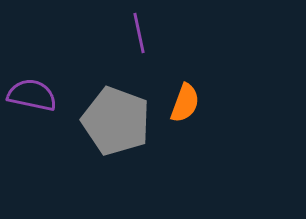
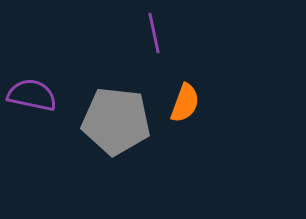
purple line: moved 15 px right
gray pentagon: rotated 14 degrees counterclockwise
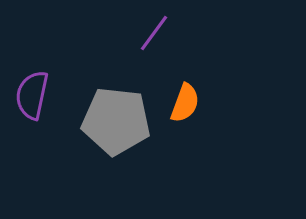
purple line: rotated 48 degrees clockwise
purple semicircle: rotated 90 degrees counterclockwise
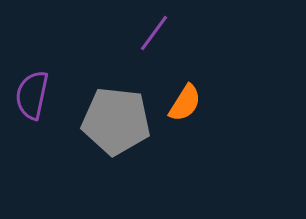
orange semicircle: rotated 12 degrees clockwise
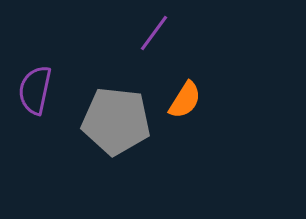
purple semicircle: moved 3 px right, 5 px up
orange semicircle: moved 3 px up
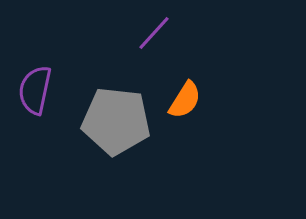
purple line: rotated 6 degrees clockwise
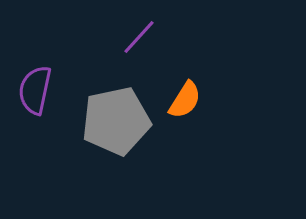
purple line: moved 15 px left, 4 px down
gray pentagon: rotated 18 degrees counterclockwise
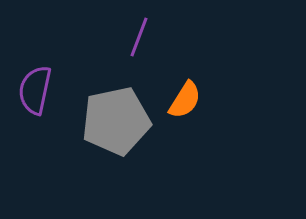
purple line: rotated 21 degrees counterclockwise
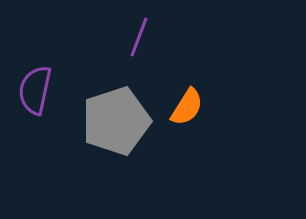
orange semicircle: moved 2 px right, 7 px down
gray pentagon: rotated 6 degrees counterclockwise
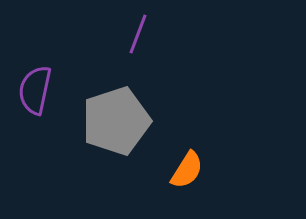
purple line: moved 1 px left, 3 px up
orange semicircle: moved 63 px down
